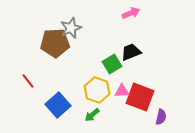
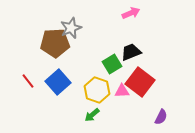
red square: moved 15 px up; rotated 16 degrees clockwise
blue square: moved 23 px up
purple semicircle: rotated 14 degrees clockwise
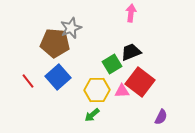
pink arrow: rotated 60 degrees counterclockwise
brown pentagon: rotated 8 degrees clockwise
blue square: moved 5 px up
yellow hexagon: rotated 20 degrees counterclockwise
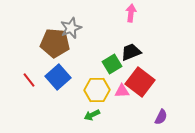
red line: moved 1 px right, 1 px up
green arrow: rotated 14 degrees clockwise
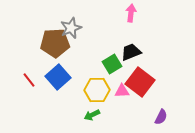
brown pentagon: rotated 8 degrees counterclockwise
